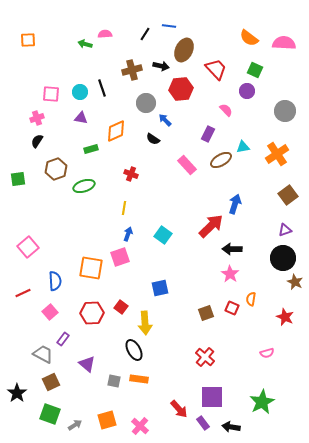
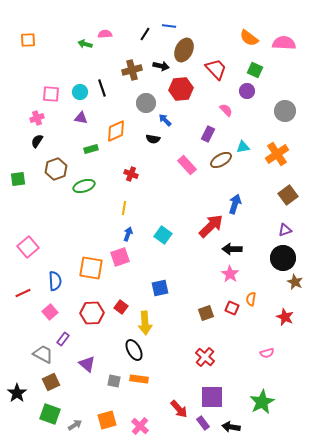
black semicircle at (153, 139): rotated 24 degrees counterclockwise
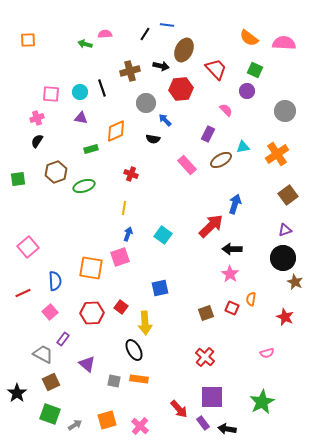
blue line at (169, 26): moved 2 px left, 1 px up
brown cross at (132, 70): moved 2 px left, 1 px down
brown hexagon at (56, 169): moved 3 px down
black arrow at (231, 427): moved 4 px left, 2 px down
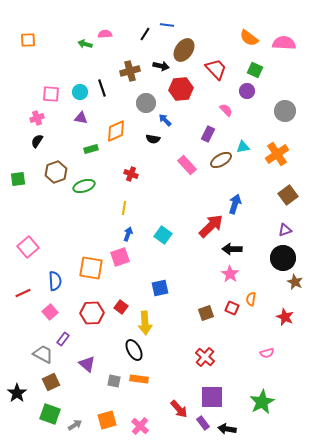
brown ellipse at (184, 50): rotated 10 degrees clockwise
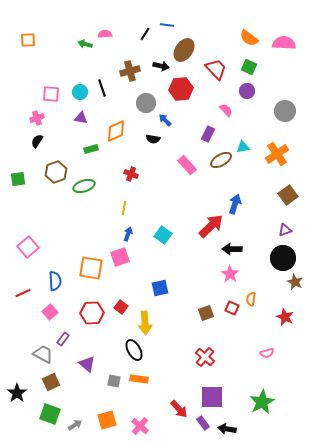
green square at (255, 70): moved 6 px left, 3 px up
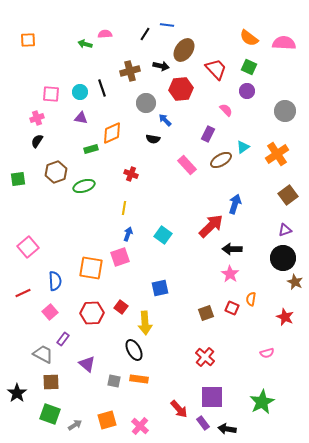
orange diamond at (116, 131): moved 4 px left, 2 px down
cyan triangle at (243, 147): rotated 24 degrees counterclockwise
brown square at (51, 382): rotated 24 degrees clockwise
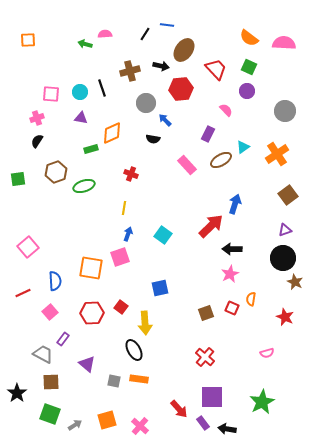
pink star at (230, 274): rotated 12 degrees clockwise
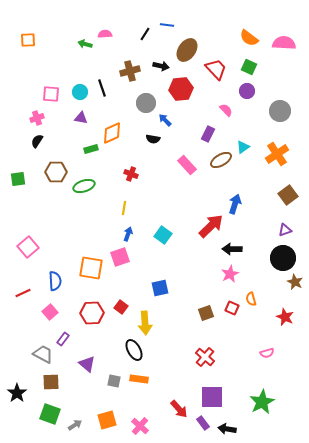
brown ellipse at (184, 50): moved 3 px right
gray circle at (285, 111): moved 5 px left
brown hexagon at (56, 172): rotated 20 degrees clockwise
orange semicircle at (251, 299): rotated 24 degrees counterclockwise
